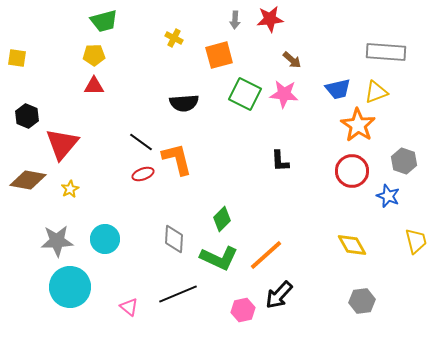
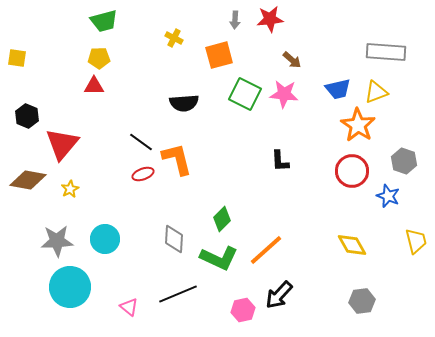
yellow pentagon at (94, 55): moved 5 px right, 3 px down
orange line at (266, 255): moved 5 px up
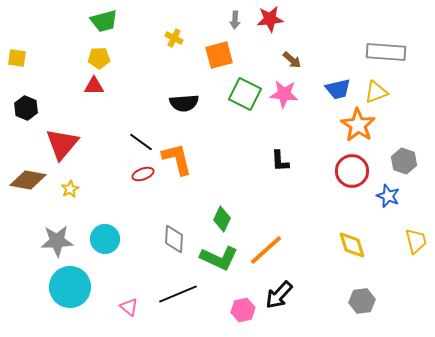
black hexagon at (27, 116): moved 1 px left, 8 px up
green diamond at (222, 219): rotated 20 degrees counterclockwise
yellow diamond at (352, 245): rotated 12 degrees clockwise
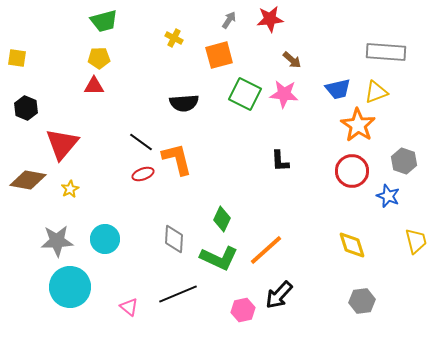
gray arrow at (235, 20): moved 6 px left; rotated 150 degrees counterclockwise
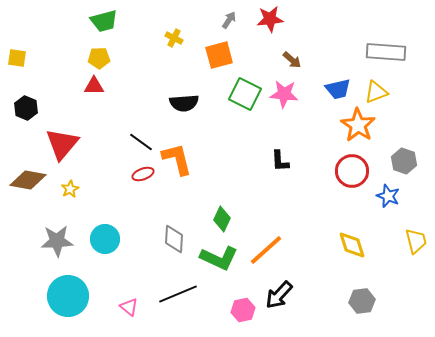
cyan circle at (70, 287): moved 2 px left, 9 px down
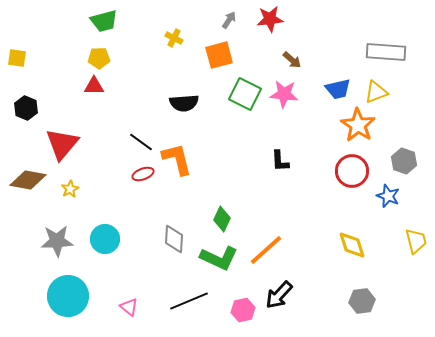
black line at (178, 294): moved 11 px right, 7 px down
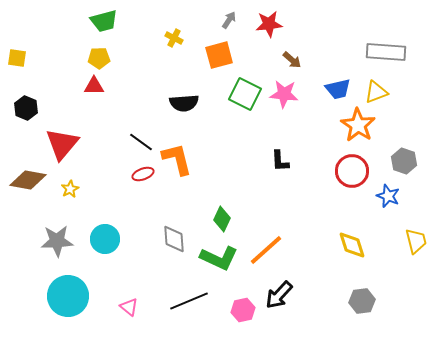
red star at (270, 19): moved 1 px left, 5 px down
gray diamond at (174, 239): rotated 8 degrees counterclockwise
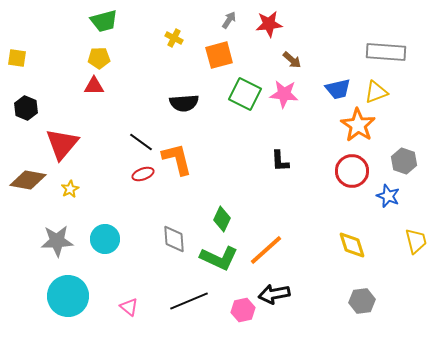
black arrow at (279, 295): moved 5 px left, 1 px up; rotated 36 degrees clockwise
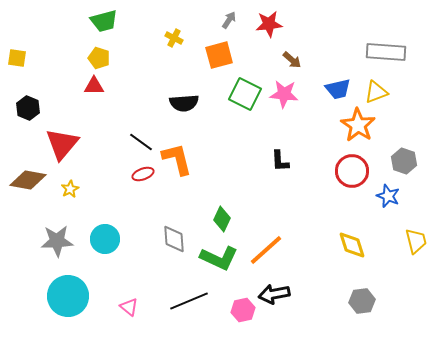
yellow pentagon at (99, 58): rotated 20 degrees clockwise
black hexagon at (26, 108): moved 2 px right
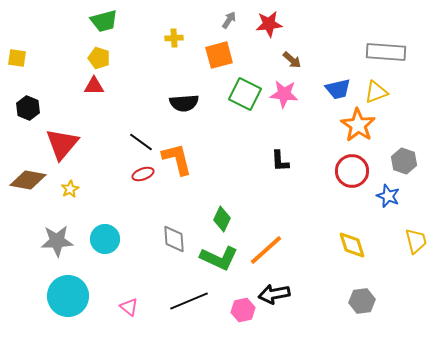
yellow cross at (174, 38): rotated 30 degrees counterclockwise
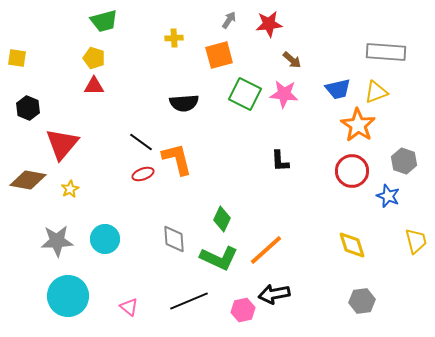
yellow pentagon at (99, 58): moved 5 px left
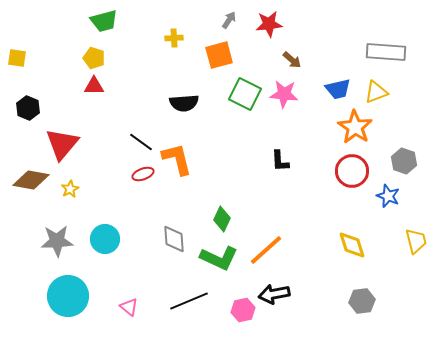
orange star at (358, 125): moved 3 px left, 2 px down
brown diamond at (28, 180): moved 3 px right
